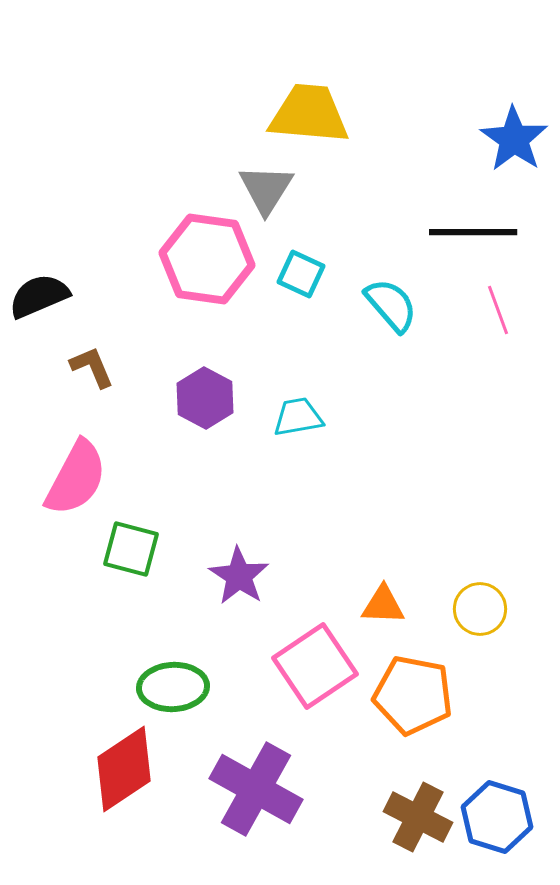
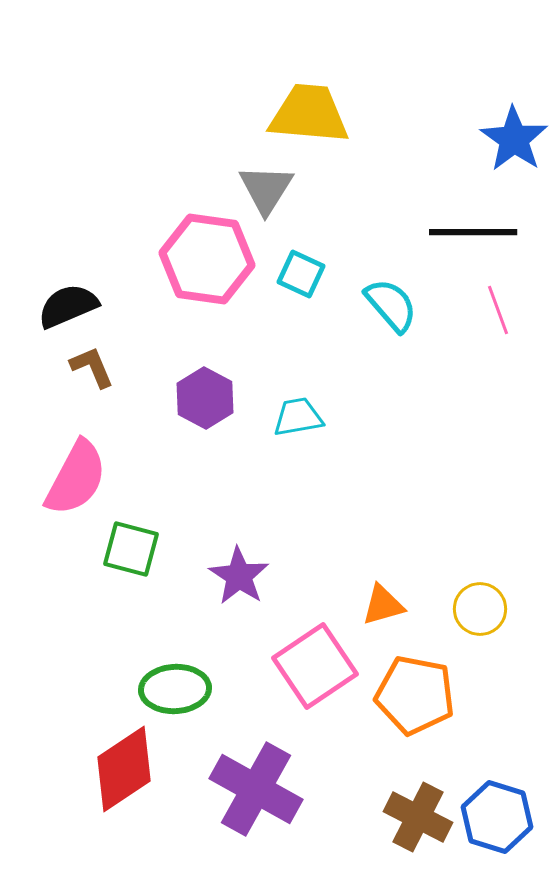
black semicircle: moved 29 px right, 10 px down
orange triangle: rotated 18 degrees counterclockwise
green ellipse: moved 2 px right, 2 px down
orange pentagon: moved 2 px right
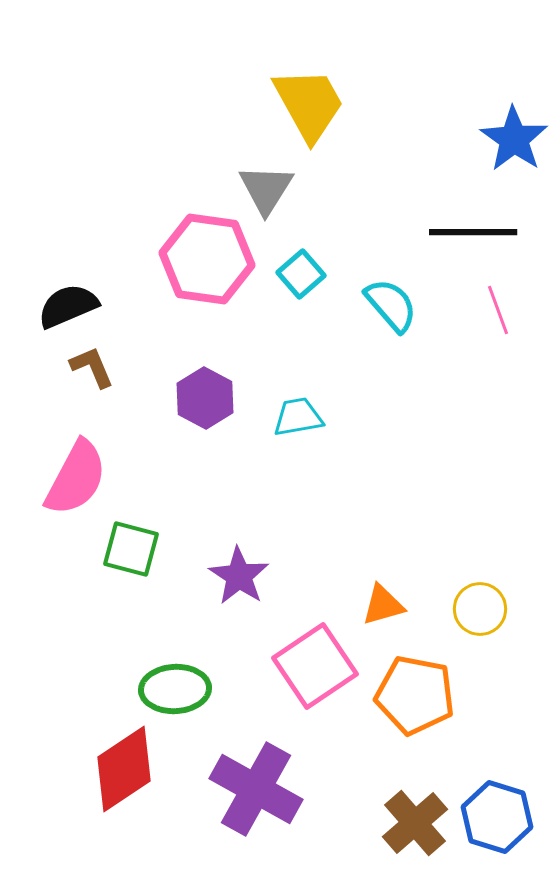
yellow trapezoid: moved 10 px up; rotated 56 degrees clockwise
cyan square: rotated 24 degrees clockwise
brown cross: moved 3 px left, 6 px down; rotated 22 degrees clockwise
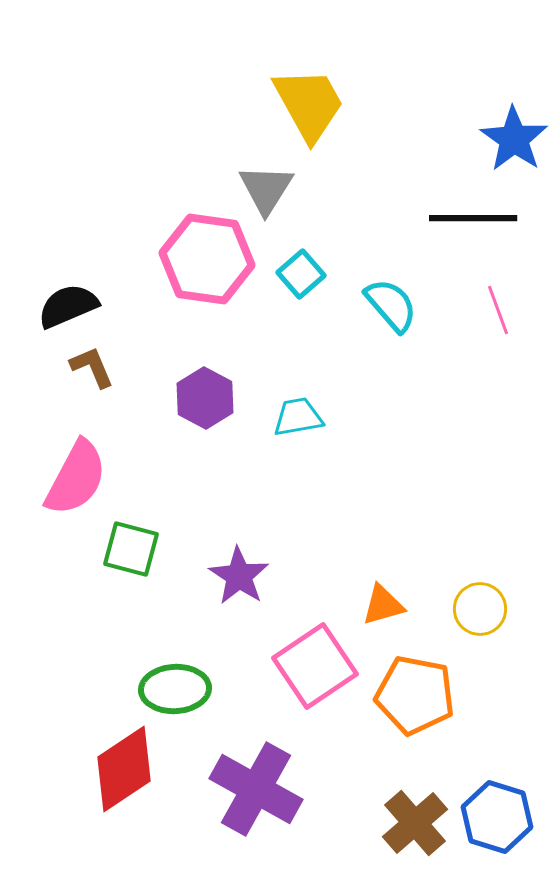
black line: moved 14 px up
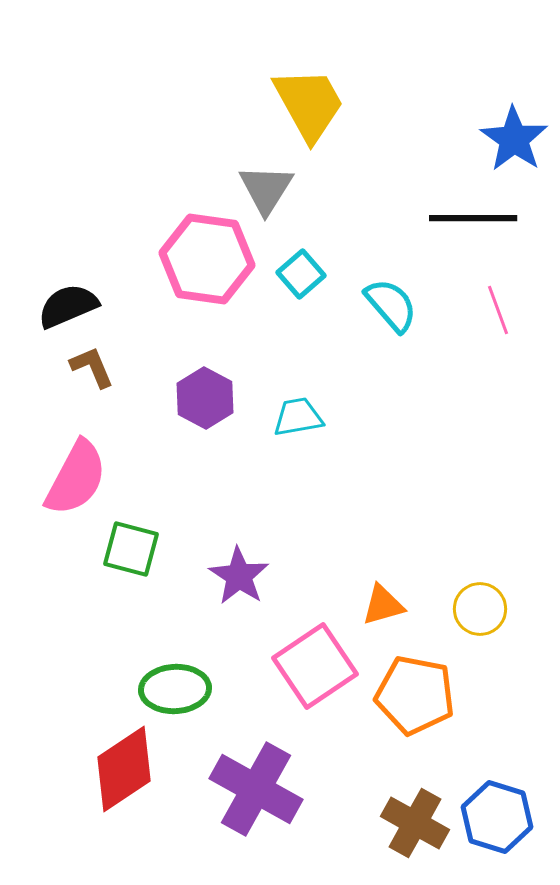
brown cross: rotated 20 degrees counterclockwise
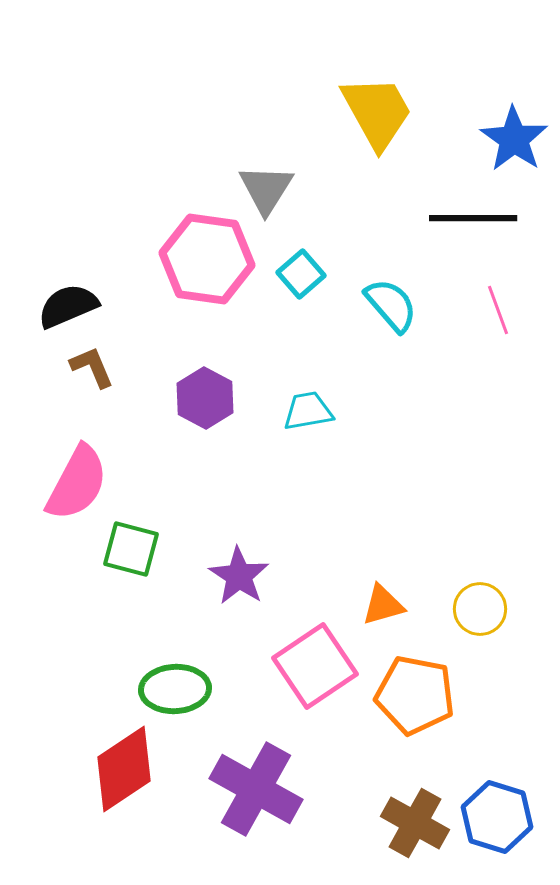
yellow trapezoid: moved 68 px right, 8 px down
cyan trapezoid: moved 10 px right, 6 px up
pink semicircle: moved 1 px right, 5 px down
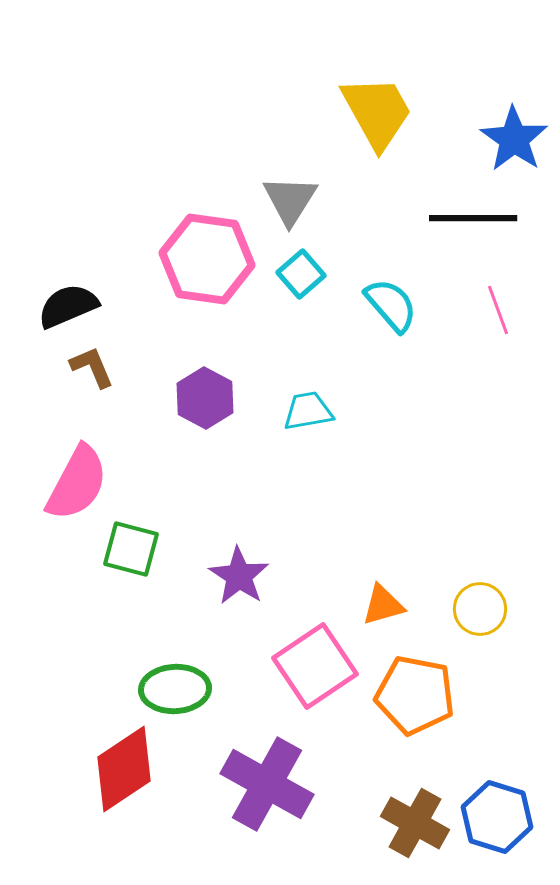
gray triangle: moved 24 px right, 11 px down
purple cross: moved 11 px right, 5 px up
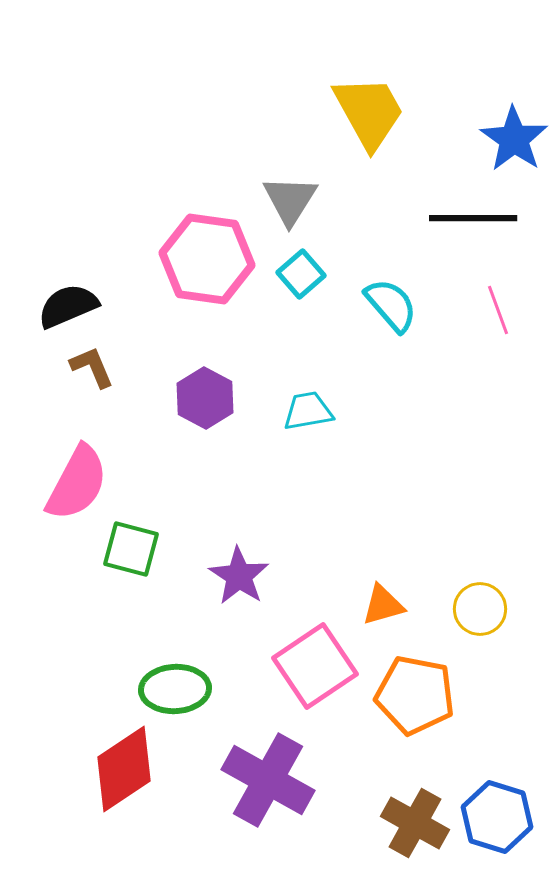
yellow trapezoid: moved 8 px left
purple cross: moved 1 px right, 4 px up
